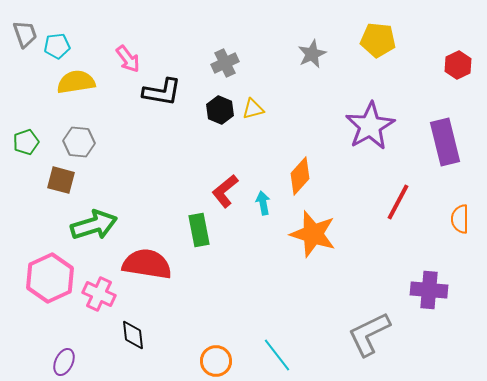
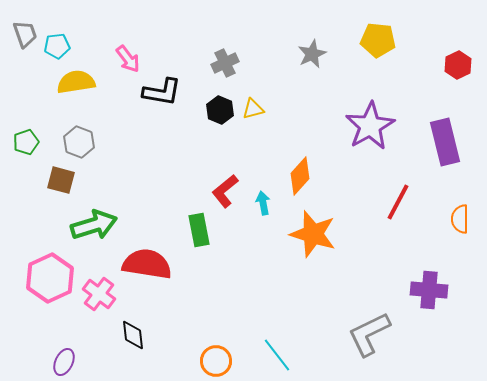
gray hexagon: rotated 16 degrees clockwise
pink cross: rotated 12 degrees clockwise
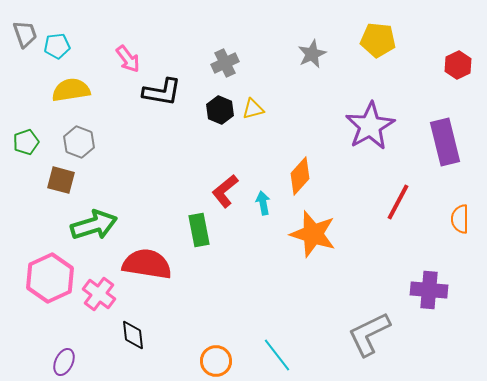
yellow semicircle: moved 5 px left, 8 px down
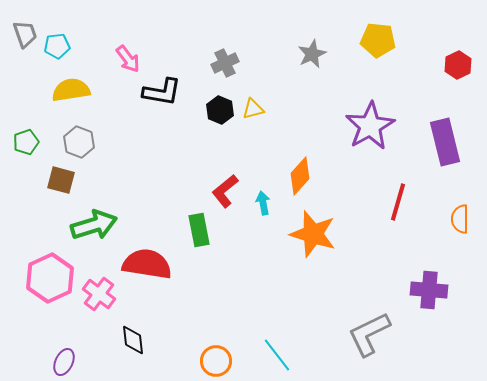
red line: rotated 12 degrees counterclockwise
black diamond: moved 5 px down
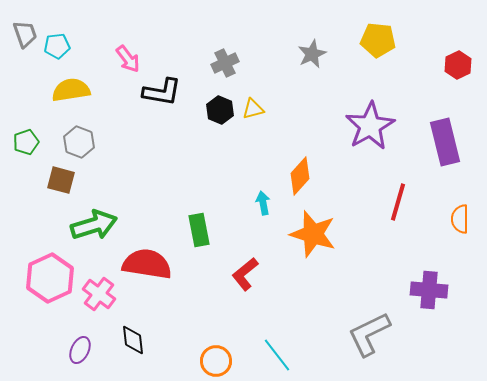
red L-shape: moved 20 px right, 83 px down
purple ellipse: moved 16 px right, 12 px up
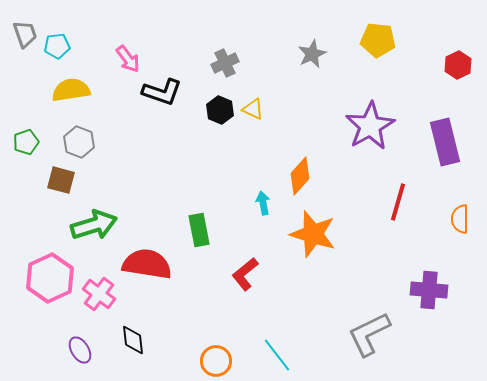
black L-shape: rotated 9 degrees clockwise
yellow triangle: rotated 40 degrees clockwise
purple ellipse: rotated 56 degrees counterclockwise
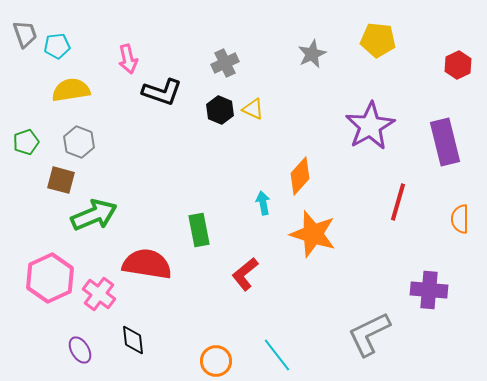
pink arrow: rotated 24 degrees clockwise
green arrow: moved 10 px up; rotated 6 degrees counterclockwise
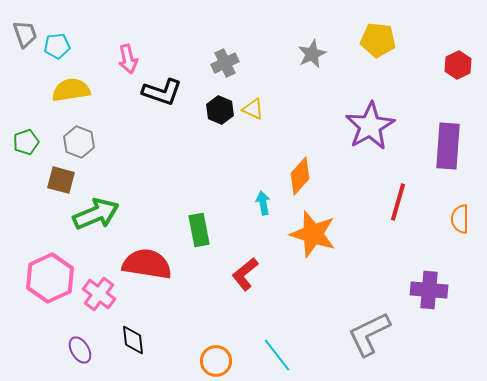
purple rectangle: moved 3 px right, 4 px down; rotated 18 degrees clockwise
green arrow: moved 2 px right, 1 px up
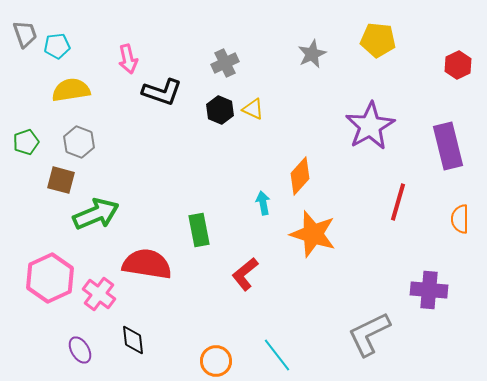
purple rectangle: rotated 18 degrees counterclockwise
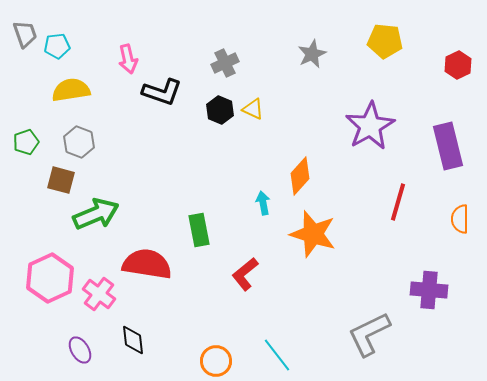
yellow pentagon: moved 7 px right, 1 px down
